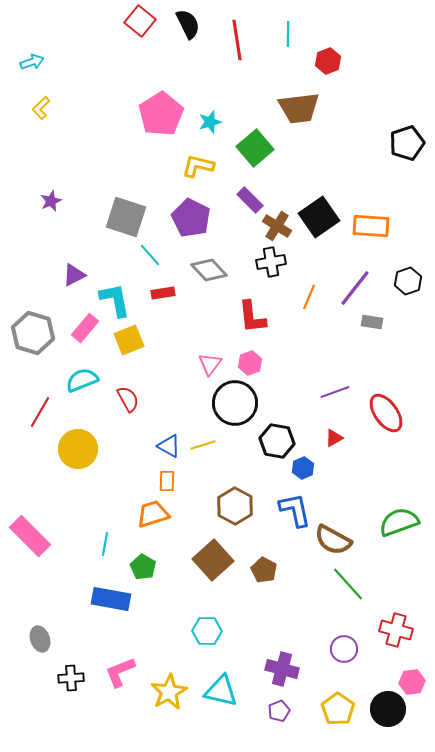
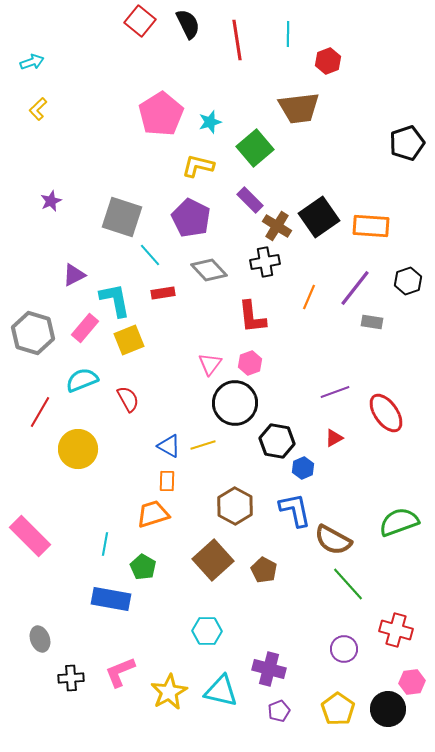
yellow L-shape at (41, 108): moved 3 px left, 1 px down
gray square at (126, 217): moved 4 px left
black cross at (271, 262): moved 6 px left
purple cross at (282, 669): moved 13 px left
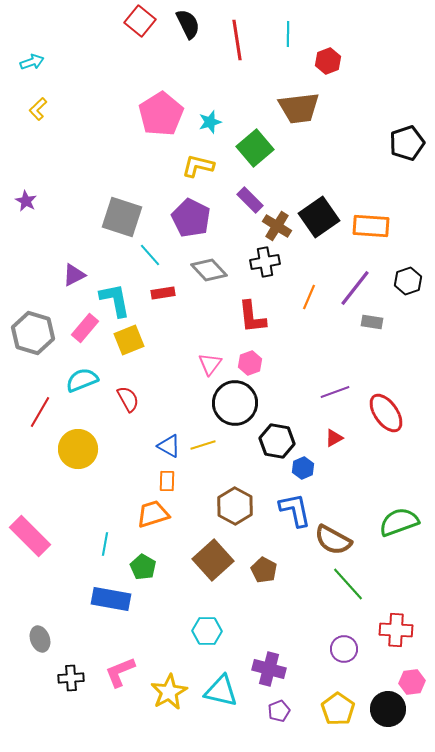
purple star at (51, 201): moved 25 px left; rotated 20 degrees counterclockwise
red cross at (396, 630): rotated 12 degrees counterclockwise
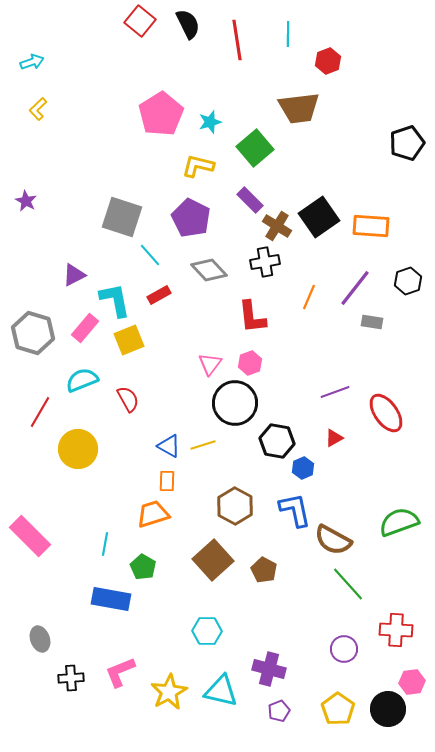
red rectangle at (163, 293): moved 4 px left, 2 px down; rotated 20 degrees counterclockwise
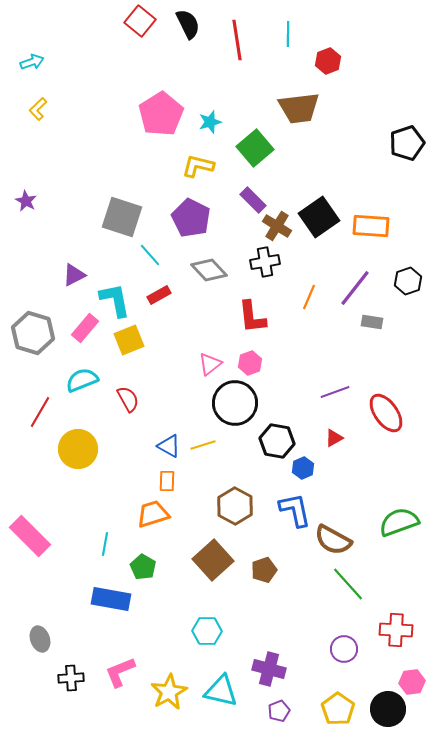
purple rectangle at (250, 200): moved 3 px right
pink triangle at (210, 364): rotated 15 degrees clockwise
brown pentagon at (264, 570): rotated 25 degrees clockwise
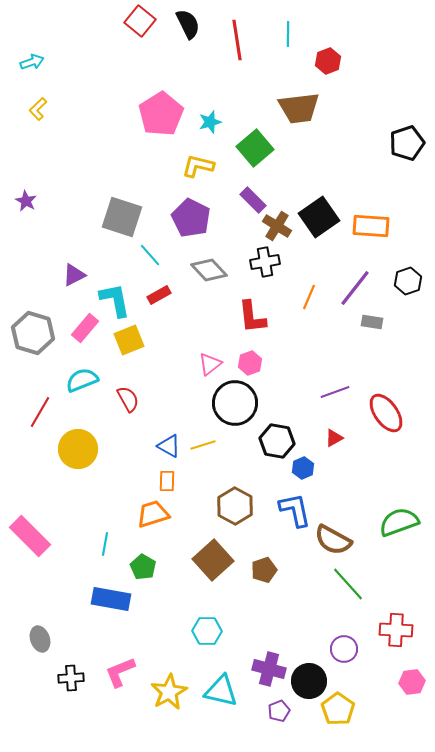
black circle at (388, 709): moved 79 px left, 28 px up
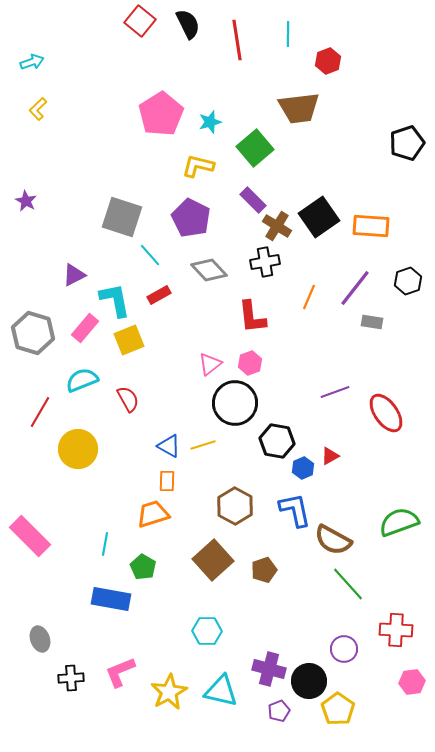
red triangle at (334, 438): moved 4 px left, 18 px down
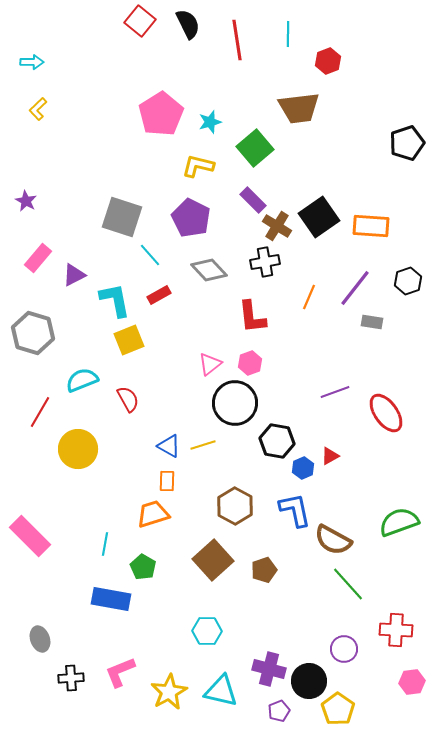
cyan arrow at (32, 62): rotated 20 degrees clockwise
pink rectangle at (85, 328): moved 47 px left, 70 px up
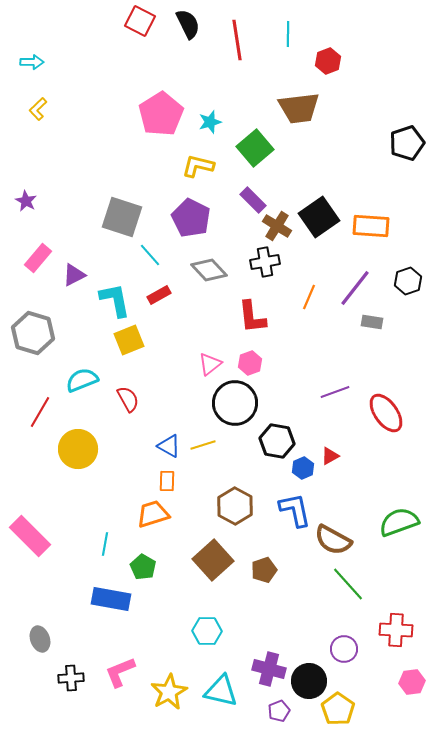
red square at (140, 21): rotated 12 degrees counterclockwise
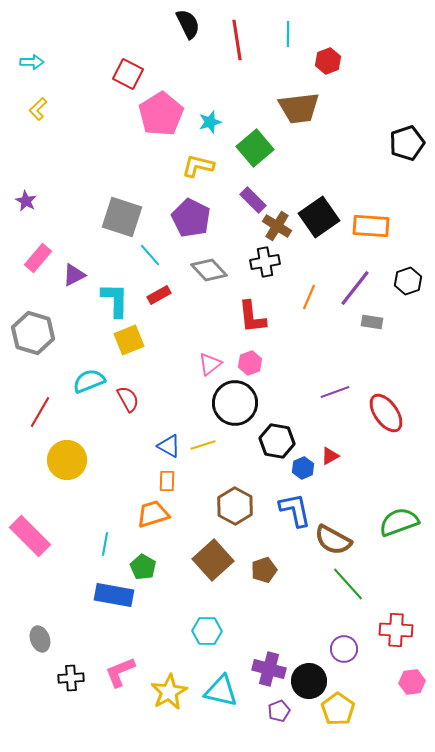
red square at (140, 21): moved 12 px left, 53 px down
cyan L-shape at (115, 300): rotated 12 degrees clockwise
cyan semicircle at (82, 380): moved 7 px right, 1 px down
yellow circle at (78, 449): moved 11 px left, 11 px down
blue rectangle at (111, 599): moved 3 px right, 4 px up
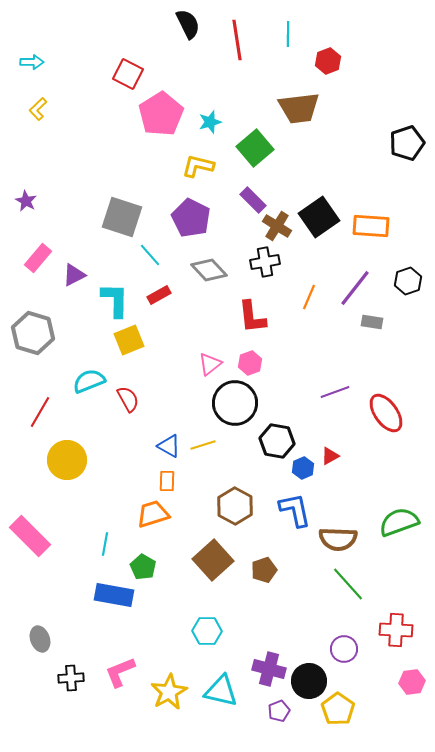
brown semicircle at (333, 540): moved 5 px right, 1 px up; rotated 27 degrees counterclockwise
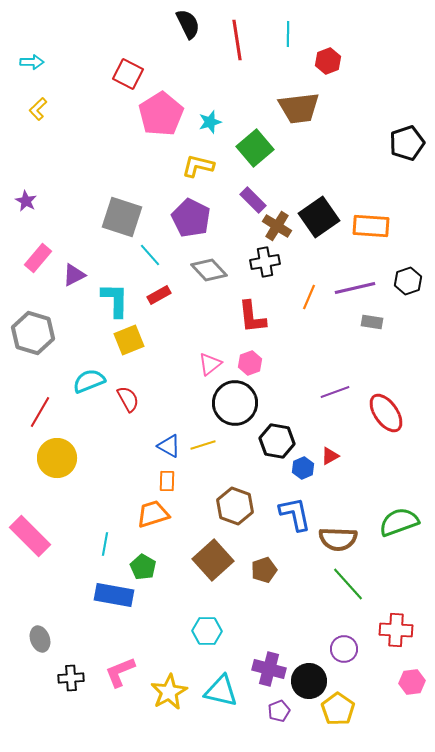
purple line at (355, 288): rotated 39 degrees clockwise
yellow circle at (67, 460): moved 10 px left, 2 px up
brown hexagon at (235, 506): rotated 9 degrees counterclockwise
blue L-shape at (295, 510): moved 4 px down
